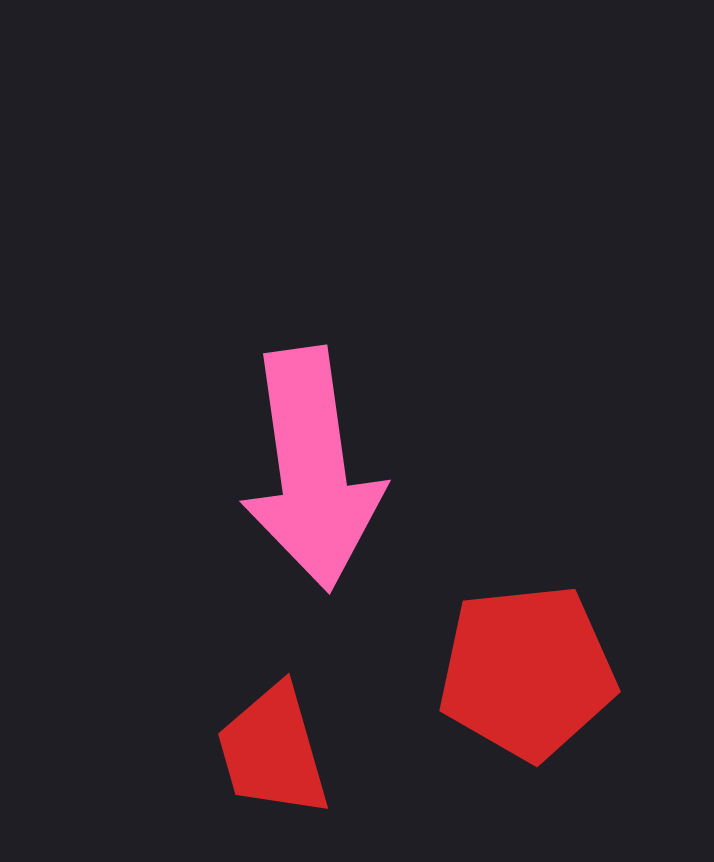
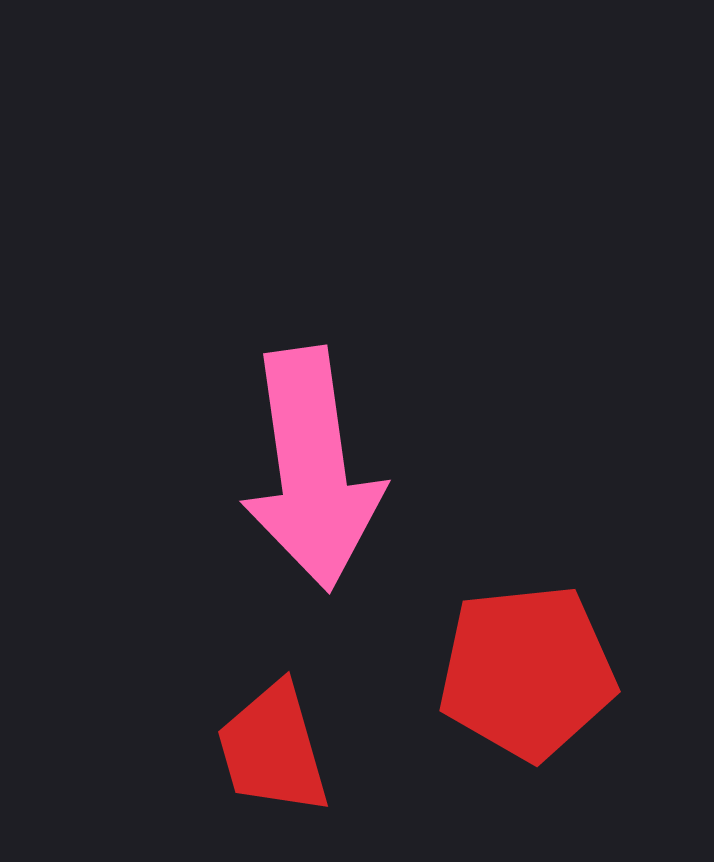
red trapezoid: moved 2 px up
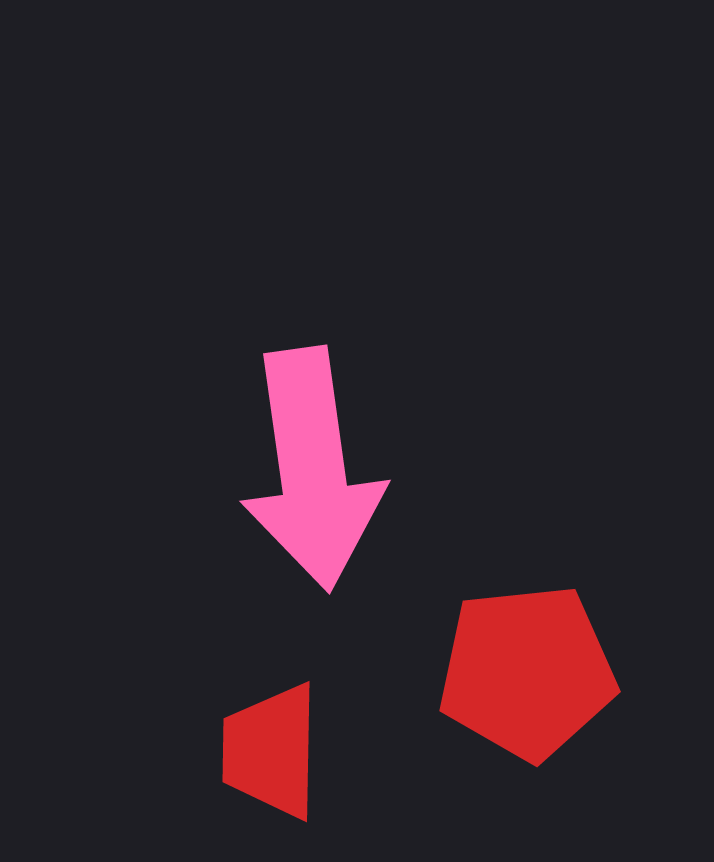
red trapezoid: moved 2 px left, 2 px down; rotated 17 degrees clockwise
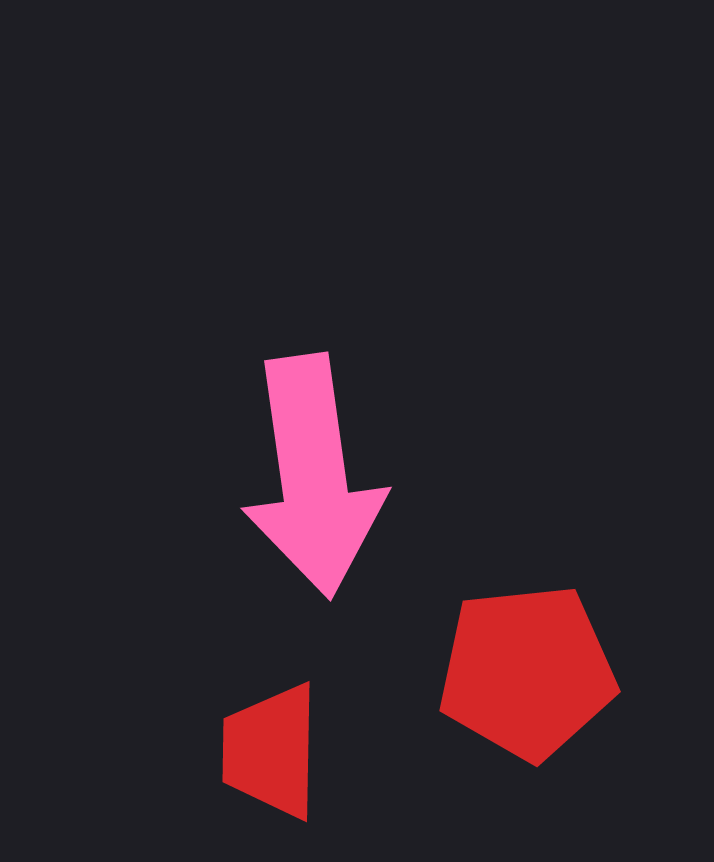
pink arrow: moved 1 px right, 7 px down
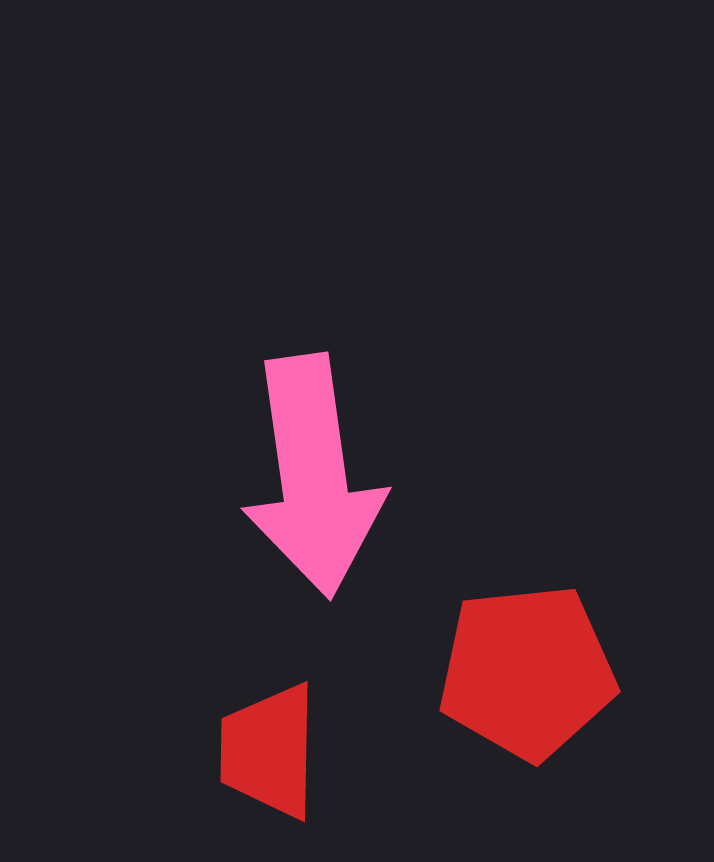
red trapezoid: moved 2 px left
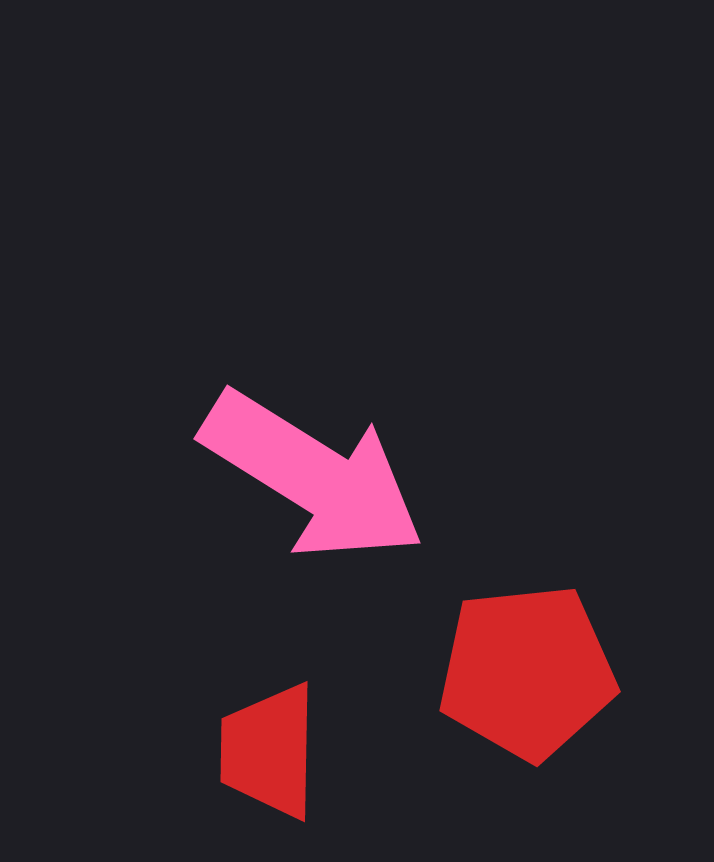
pink arrow: rotated 50 degrees counterclockwise
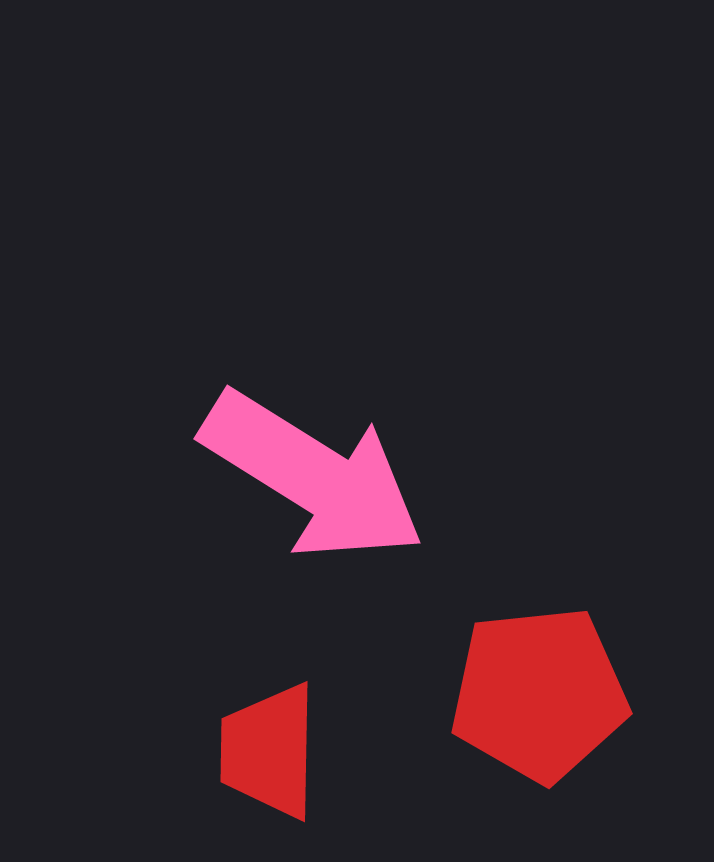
red pentagon: moved 12 px right, 22 px down
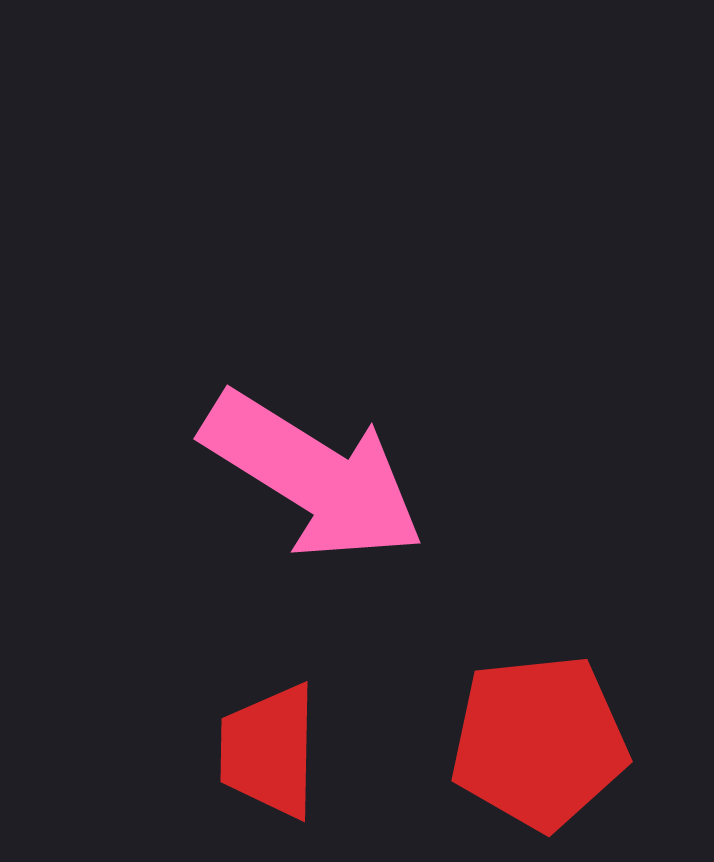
red pentagon: moved 48 px down
